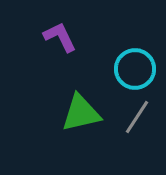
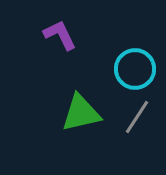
purple L-shape: moved 2 px up
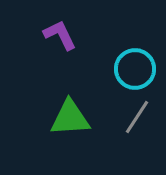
green triangle: moved 11 px left, 5 px down; rotated 9 degrees clockwise
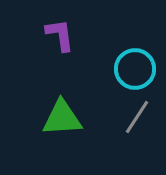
purple L-shape: rotated 18 degrees clockwise
green triangle: moved 8 px left
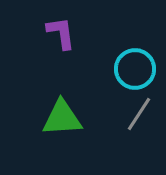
purple L-shape: moved 1 px right, 2 px up
gray line: moved 2 px right, 3 px up
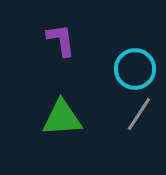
purple L-shape: moved 7 px down
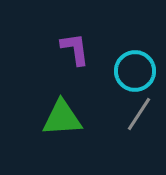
purple L-shape: moved 14 px right, 9 px down
cyan circle: moved 2 px down
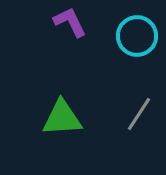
purple L-shape: moved 5 px left, 27 px up; rotated 18 degrees counterclockwise
cyan circle: moved 2 px right, 35 px up
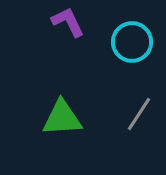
purple L-shape: moved 2 px left
cyan circle: moved 5 px left, 6 px down
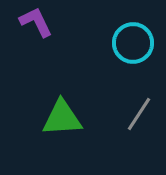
purple L-shape: moved 32 px left
cyan circle: moved 1 px right, 1 px down
